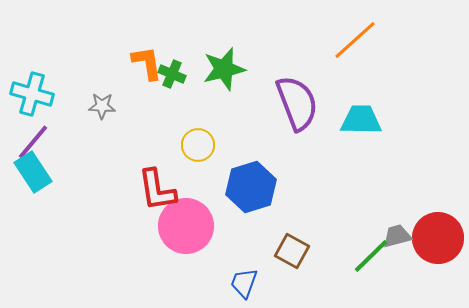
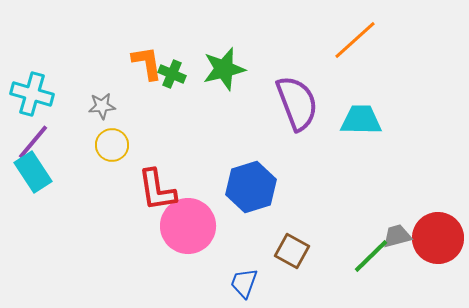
gray star: rotated 8 degrees counterclockwise
yellow circle: moved 86 px left
pink circle: moved 2 px right
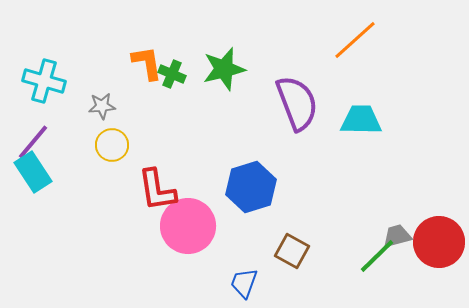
cyan cross: moved 12 px right, 13 px up
red circle: moved 1 px right, 4 px down
green line: moved 6 px right
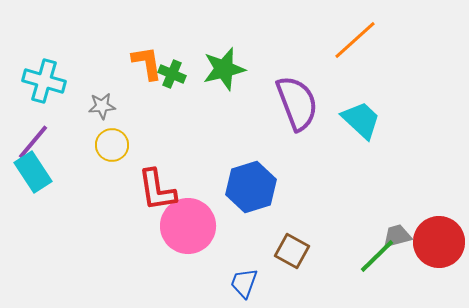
cyan trapezoid: rotated 42 degrees clockwise
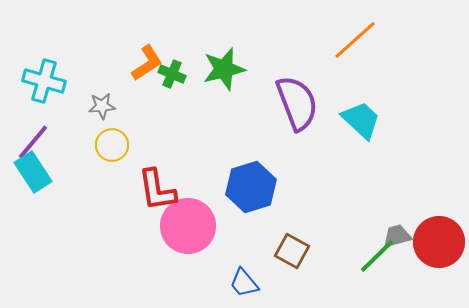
orange L-shape: rotated 66 degrees clockwise
blue trapezoid: rotated 60 degrees counterclockwise
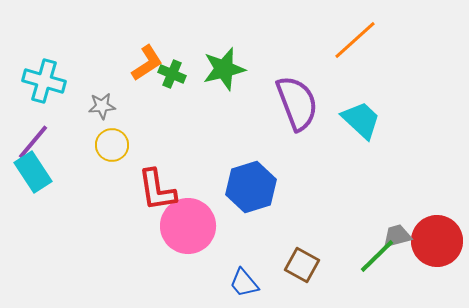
red circle: moved 2 px left, 1 px up
brown square: moved 10 px right, 14 px down
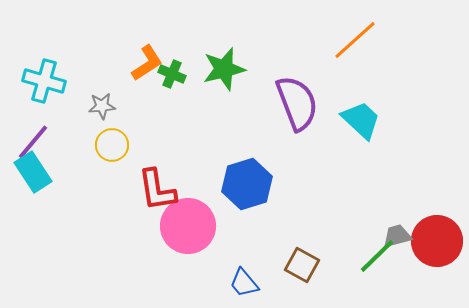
blue hexagon: moved 4 px left, 3 px up
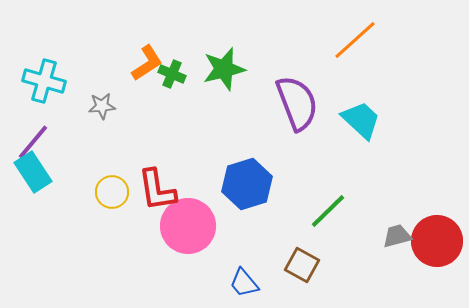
yellow circle: moved 47 px down
green line: moved 49 px left, 45 px up
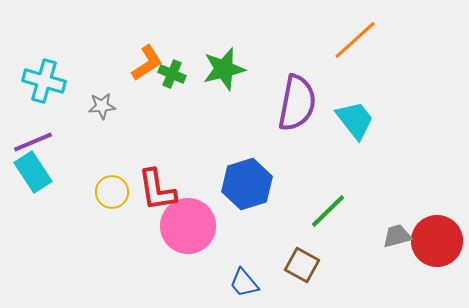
purple semicircle: rotated 32 degrees clockwise
cyan trapezoid: moved 6 px left; rotated 9 degrees clockwise
purple line: rotated 27 degrees clockwise
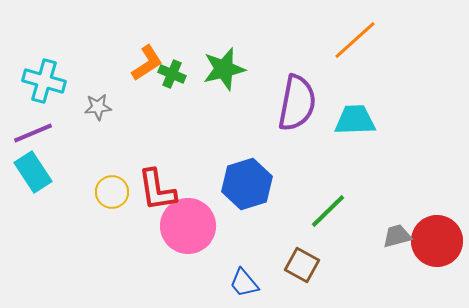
gray star: moved 4 px left, 1 px down
cyan trapezoid: rotated 54 degrees counterclockwise
purple line: moved 9 px up
